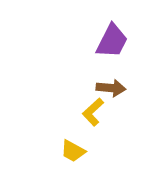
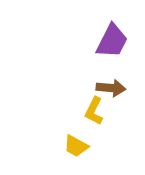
yellow L-shape: moved 1 px right, 1 px up; rotated 20 degrees counterclockwise
yellow trapezoid: moved 3 px right, 5 px up
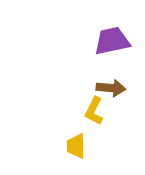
purple trapezoid: rotated 129 degrees counterclockwise
yellow trapezoid: rotated 60 degrees clockwise
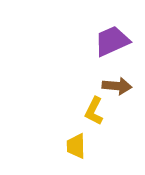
purple trapezoid: rotated 12 degrees counterclockwise
brown arrow: moved 6 px right, 2 px up
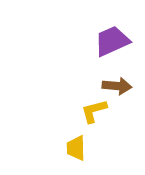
yellow L-shape: rotated 48 degrees clockwise
yellow trapezoid: moved 2 px down
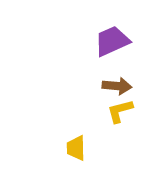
yellow L-shape: moved 26 px right
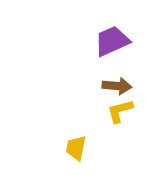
yellow trapezoid: rotated 12 degrees clockwise
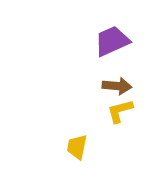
yellow trapezoid: moved 1 px right, 1 px up
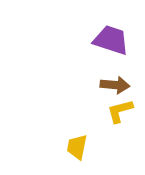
purple trapezoid: moved 1 px left, 1 px up; rotated 42 degrees clockwise
brown arrow: moved 2 px left, 1 px up
